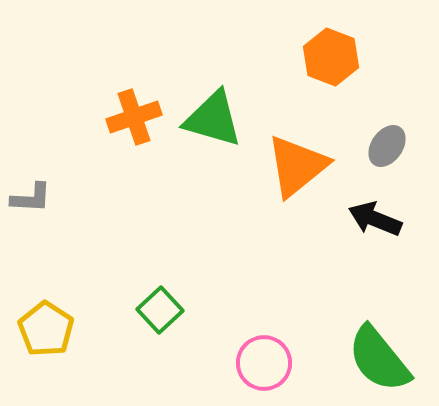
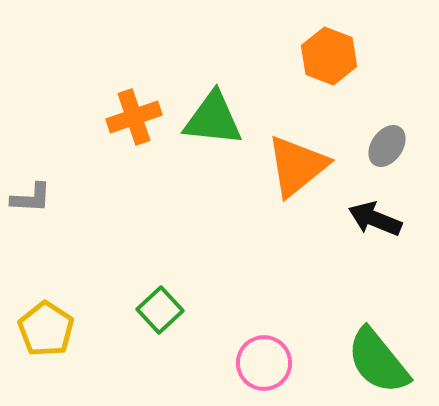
orange hexagon: moved 2 px left, 1 px up
green triangle: rotated 10 degrees counterclockwise
green semicircle: moved 1 px left, 2 px down
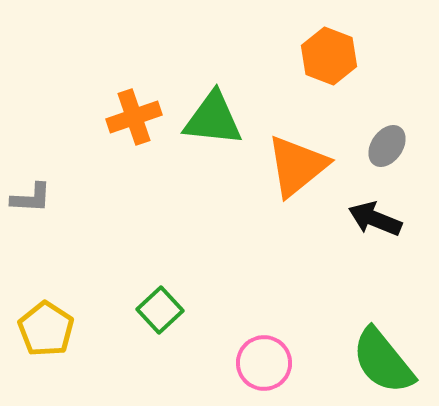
green semicircle: moved 5 px right
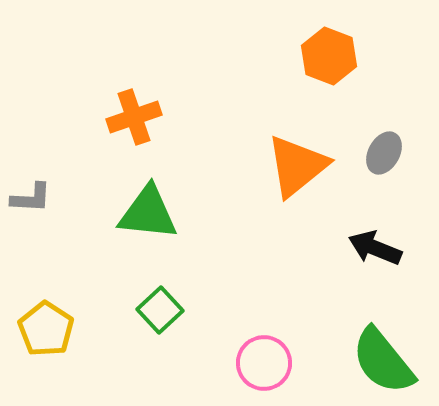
green triangle: moved 65 px left, 94 px down
gray ellipse: moved 3 px left, 7 px down; rotated 6 degrees counterclockwise
black arrow: moved 29 px down
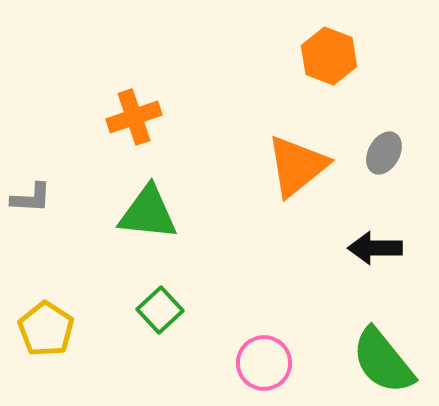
black arrow: rotated 22 degrees counterclockwise
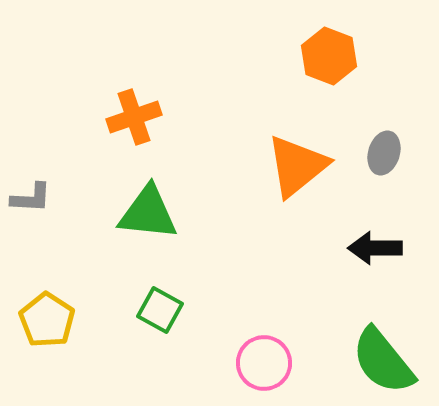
gray ellipse: rotated 12 degrees counterclockwise
green square: rotated 18 degrees counterclockwise
yellow pentagon: moved 1 px right, 9 px up
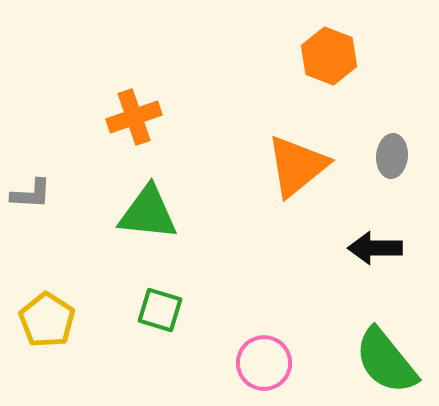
gray ellipse: moved 8 px right, 3 px down; rotated 12 degrees counterclockwise
gray L-shape: moved 4 px up
green square: rotated 12 degrees counterclockwise
green semicircle: moved 3 px right
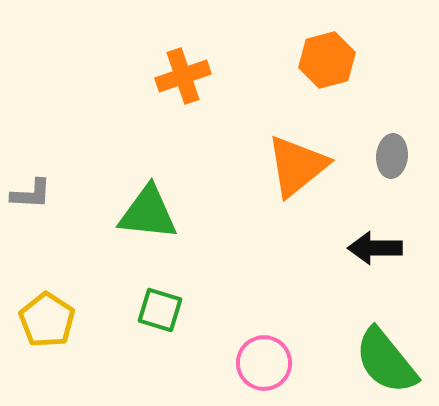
orange hexagon: moved 2 px left, 4 px down; rotated 24 degrees clockwise
orange cross: moved 49 px right, 41 px up
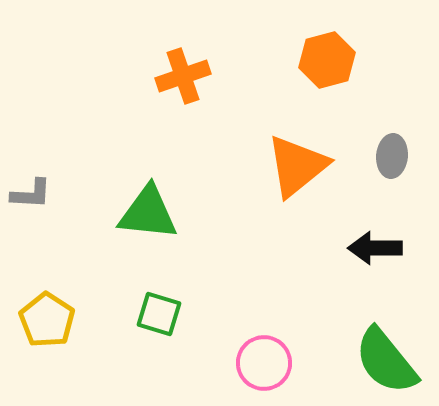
green square: moved 1 px left, 4 px down
